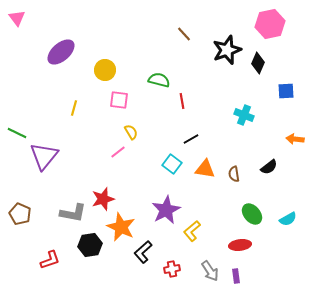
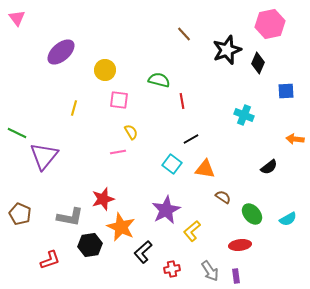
pink line: rotated 28 degrees clockwise
brown semicircle: moved 11 px left, 23 px down; rotated 133 degrees clockwise
gray L-shape: moved 3 px left, 4 px down
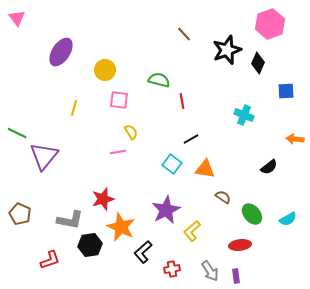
pink hexagon: rotated 8 degrees counterclockwise
purple ellipse: rotated 16 degrees counterclockwise
gray L-shape: moved 3 px down
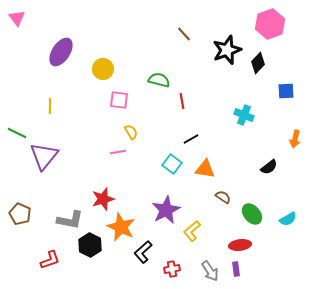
black diamond: rotated 20 degrees clockwise
yellow circle: moved 2 px left, 1 px up
yellow line: moved 24 px left, 2 px up; rotated 14 degrees counterclockwise
orange arrow: rotated 84 degrees counterclockwise
black hexagon: rotated 25 degrees counterclockwise
purple rectangle: moved 7 px up
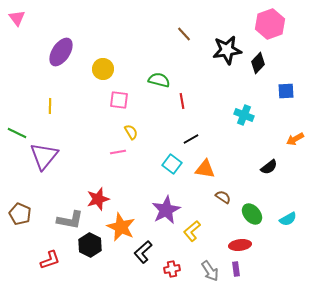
black star: rotated 12 degrees clockwise
orange arrow: rotated 48 degrees clockwise
red star: moved 5 px left
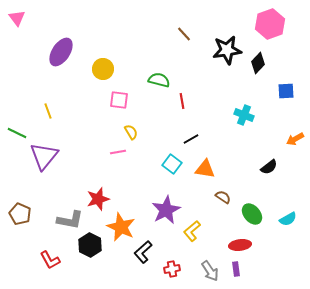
yellow line: moved 2 px left, 5 px down; rotated 21 degrees counterclockwise
red L-shape: rotated 80 degrees clockwise
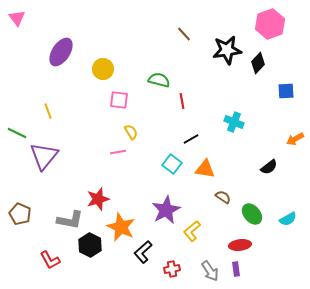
cyan cross: moved 10 px left, 7 px down
